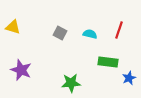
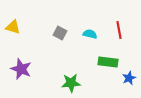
red line: rotated 30 degrees counterclockwise
purple star: moved 1 px up
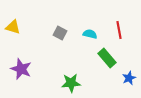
green rectangle: moved 1 px left, 4 px up; rotated 42 degrees clockwise
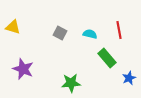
purple star: moved 2 px right
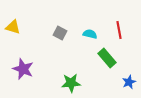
blue star: moved 4 px down
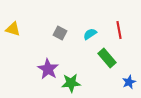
yellow triangle: moved 2 px down
cyan semicircle: rotated 48 degrees counterclockwise
purple star: moved 25 px right; rotated 10 degrees clockwise
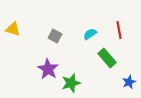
gray square: moved 5 px left, 3 px down
green star: rotated 12 degrees counterclockwise
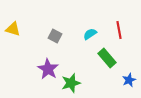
blue star: moved 2 px up
